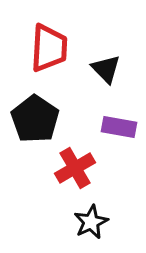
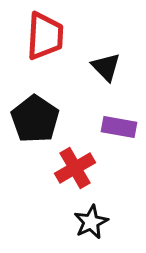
red trapezoid: moved 4 px left, 12 px up
black triangle: moved 2 px up
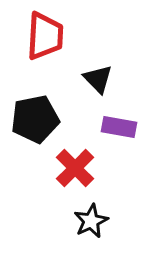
black triangle: moved 8 px left, 12 px down
black pentagon: rotated 27 degrees clockwise
red cross: rotated 15 degrees counterclockwise
black star: moved 1 px up
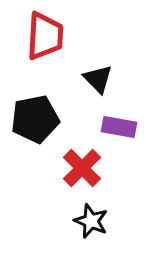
red cross: moved 7 px right
black star: rotated 24 degrees counterclockwise
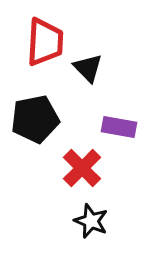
red trapezoid: moved 6 px down
black triangle: moved 10 px left, 11 px up
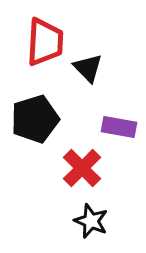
black pentagon: rotated 6 degrees counterclockwise
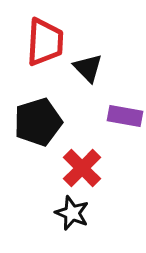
black pentagon: moved 3 px right, 3 px down
purple rectangle: moved 6 px right, 11 px up
black star: moved 19 px left, 8 px up
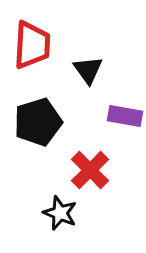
red trapezoid: moved 13 px left, 3 px down
black triangle: moved 2 px down; rotated 8 degrees clockwise
red cross: moved 8 px right, 2 px down
black star: moved 12 px left
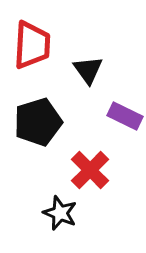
purple rectangle: rotated 16 degrees clockwise
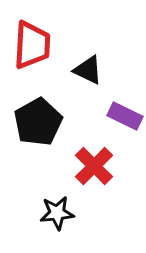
black triangle: rotated 28 degrees counterclockwise
black pentagon: rotated 12 degrees counterclockwise
red cross: moved 4 px right, 4 px up
black star: moved 3 px left; rotated 28 degrees counterclockwise
